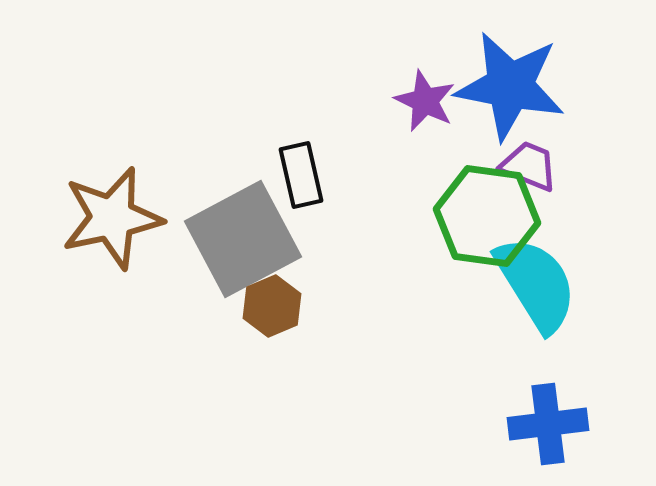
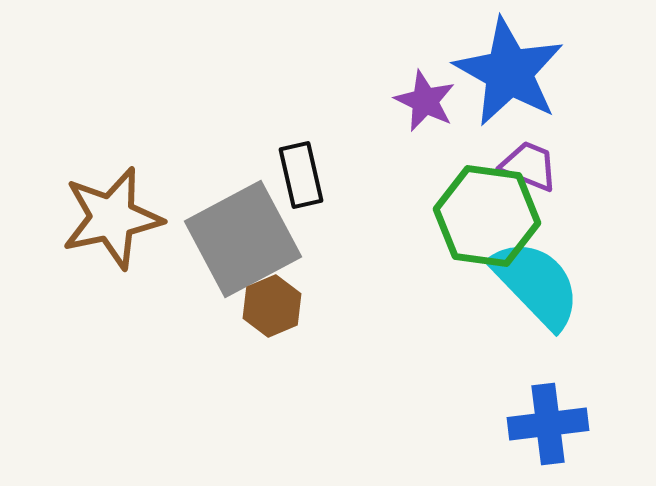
blue star: moved 1 px left, 14 px up; rotated 18 degrees clockwise
cyan semicircle: rotated 12 degrees counterclockwise
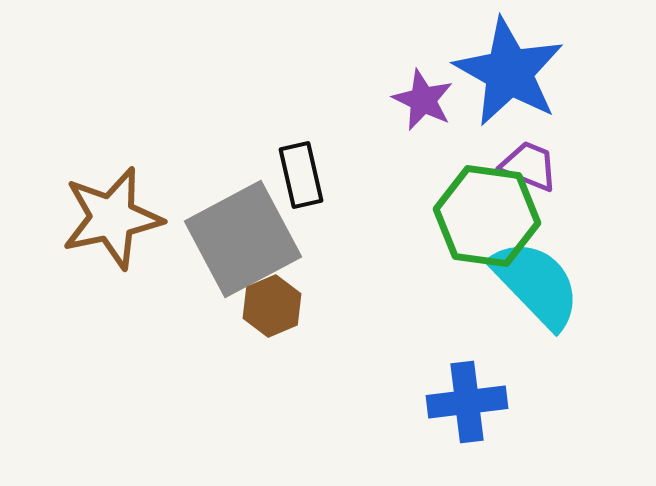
purple star: moved 2 px left, 1 px up
blue cross: moved 81 px left, 22 px up
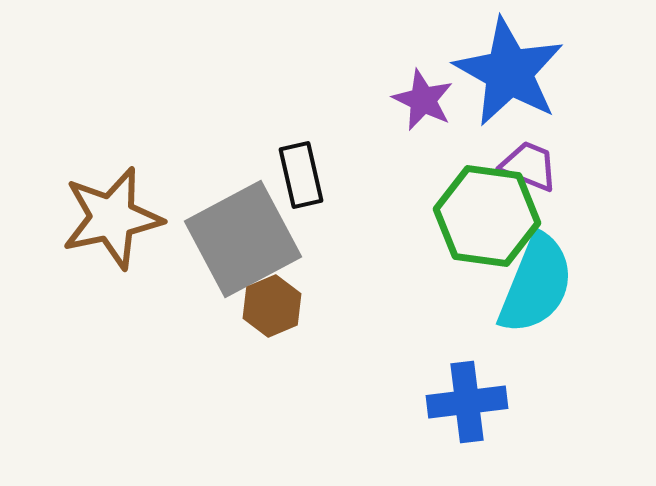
cyan semicircle: rotated 66 degrees clockwise
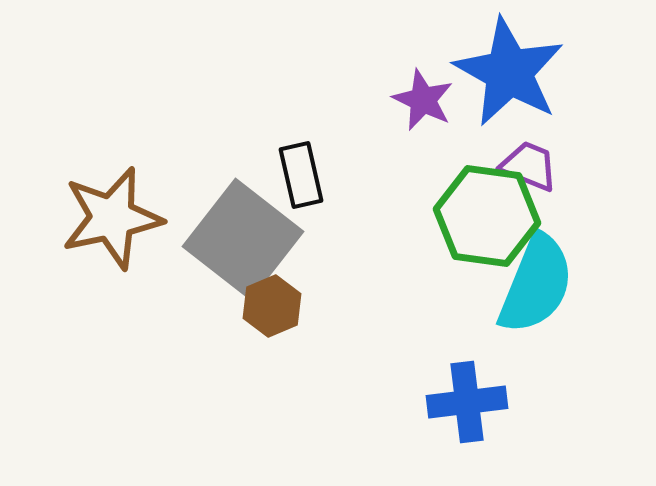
gray square: rotated 24 degrees counterclockwise
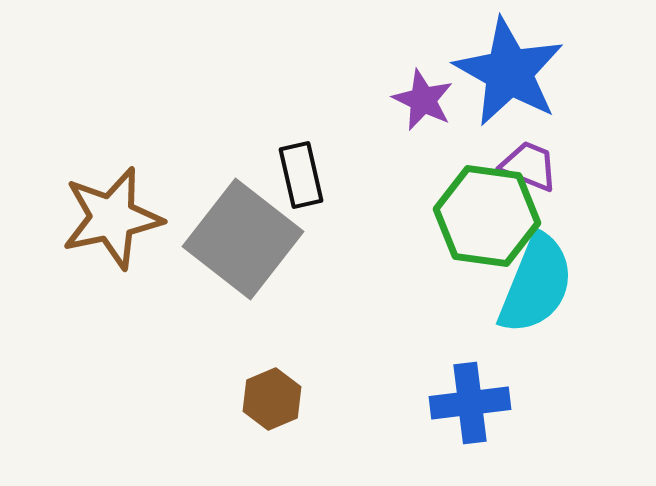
brown hexagon: moved 93 px down
blue cross: moved 3 px right, 1 px down
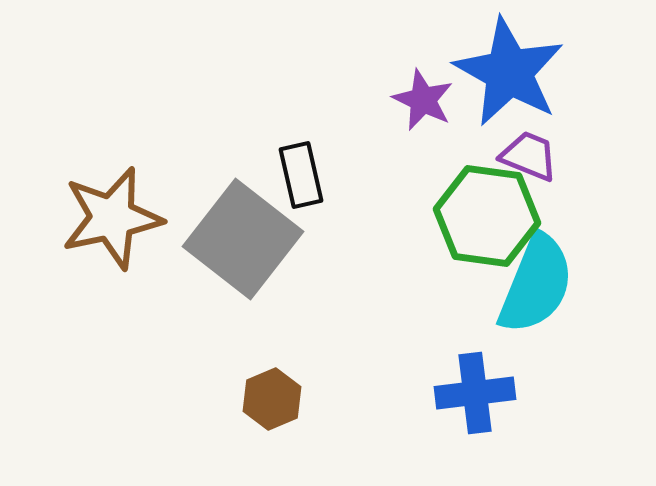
purple trapezoid: moved 10 px up
blue cross: moved 5 px right, 10 px up
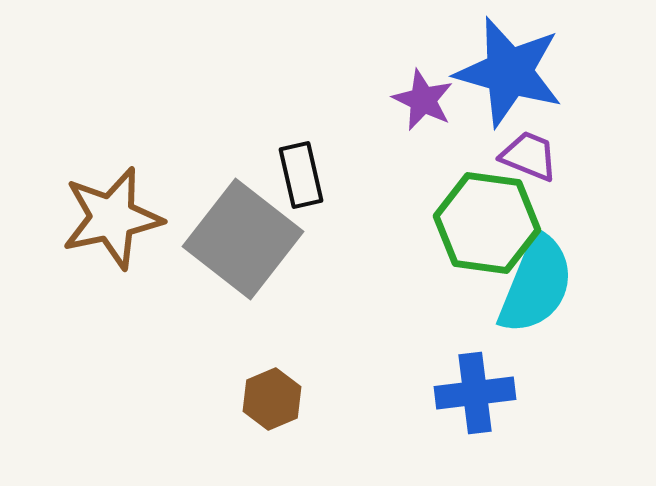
blue star: rotated 13 degrees counterclockwise
green hexagon: moved 7 px down
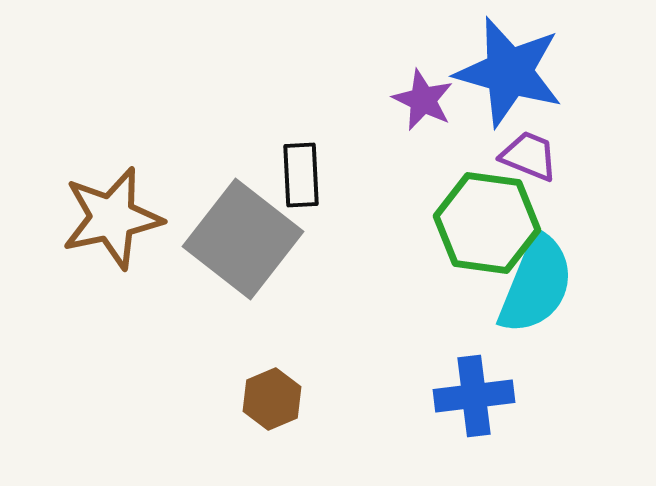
black rectangle: rotated 10 degrees clockwise
blue cross: moved 1 px left, 3 px down
